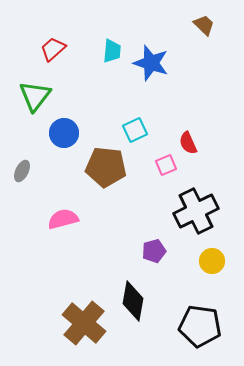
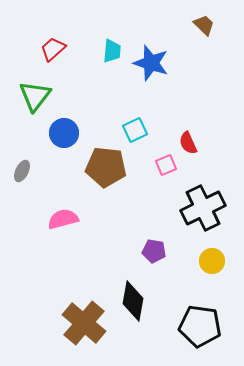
black cross: moved 7 px right, 3 px up
purple pentagon: rotated 25 degrees clockwise
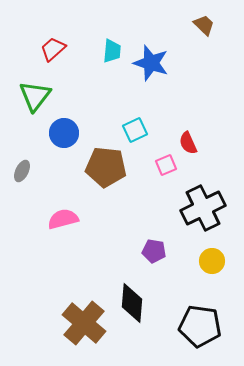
black diamond: moved 1 px left, 2 px down; rotated 6 degrees counterclockwise
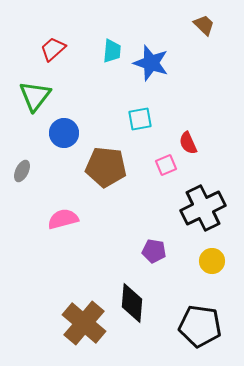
cyan square: moved 5 px right, 11 px up; rotated 15 degrees clockwise
